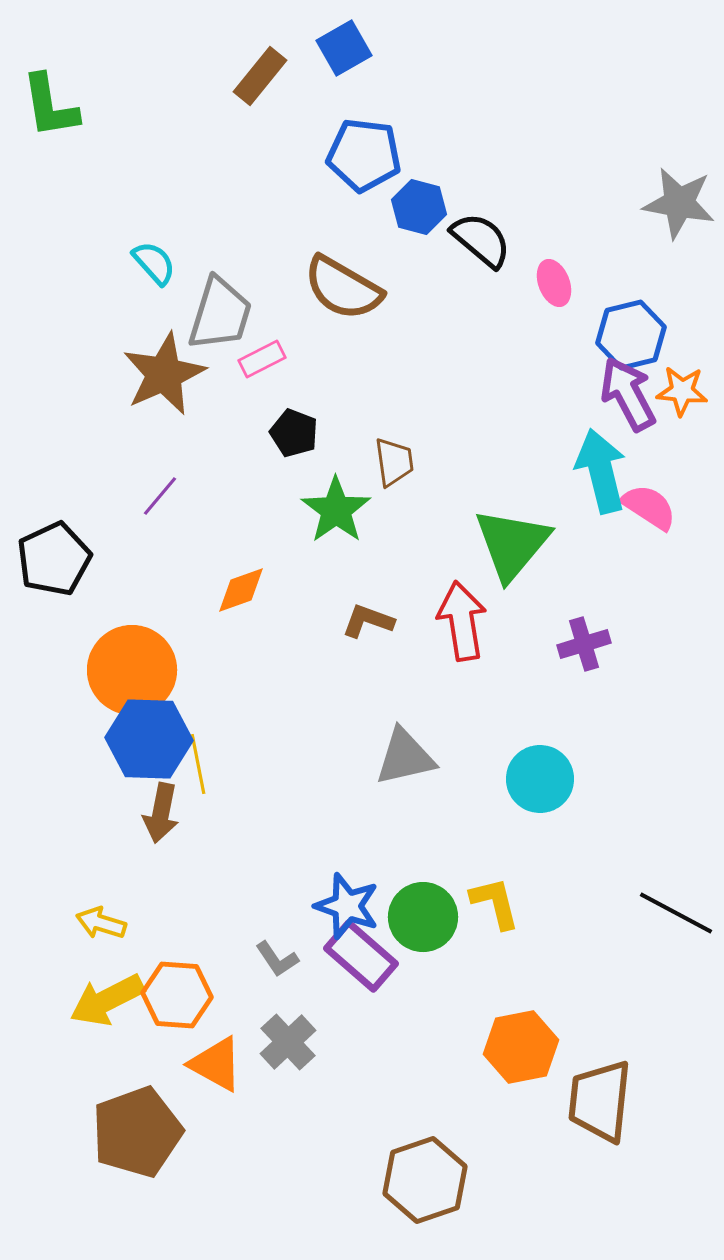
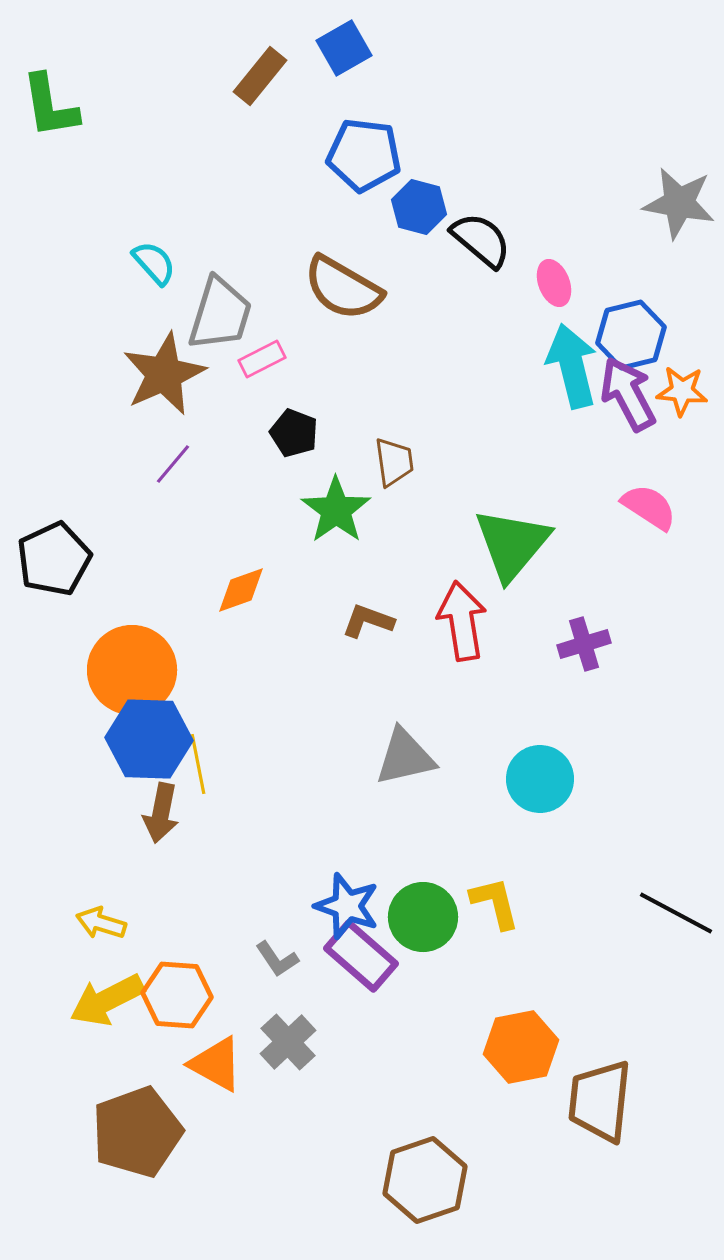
cyan arrow at (601, 471): moved 29 px left, 105 px up
purple line at (160, 496): moved 13 px right, 32 px up
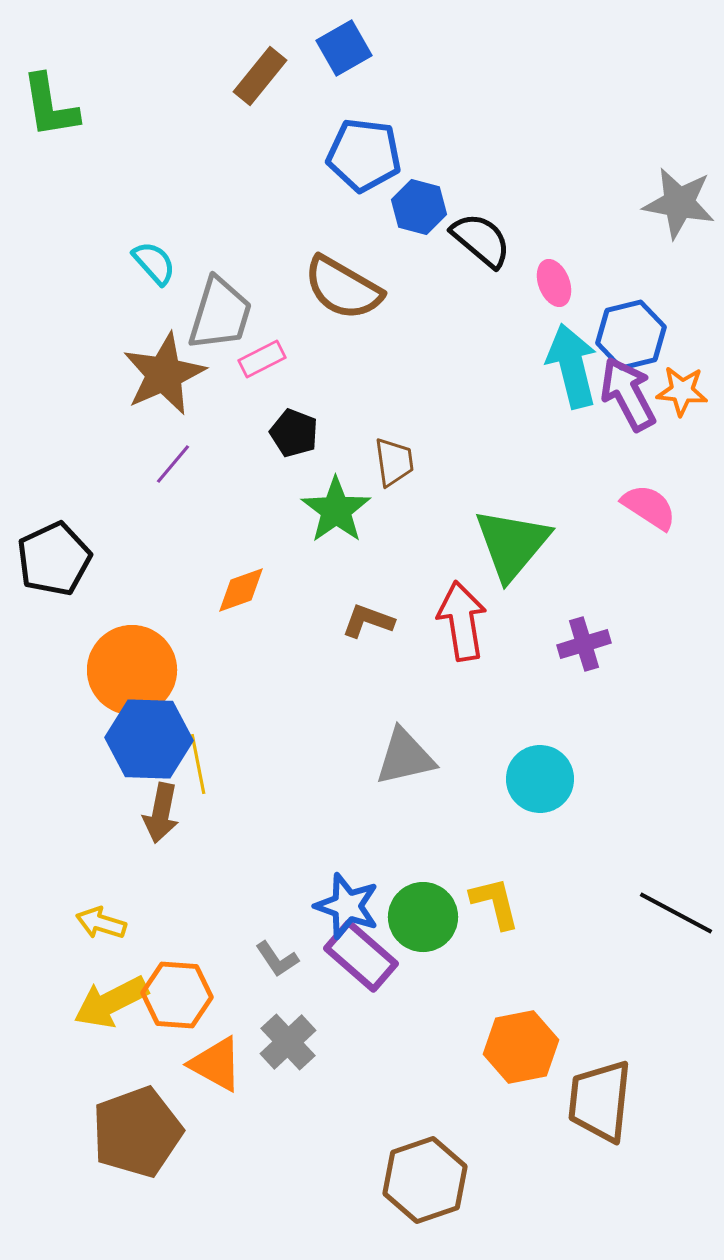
yellow arrow at (107, 1000): moved 4 px right, 2 px down
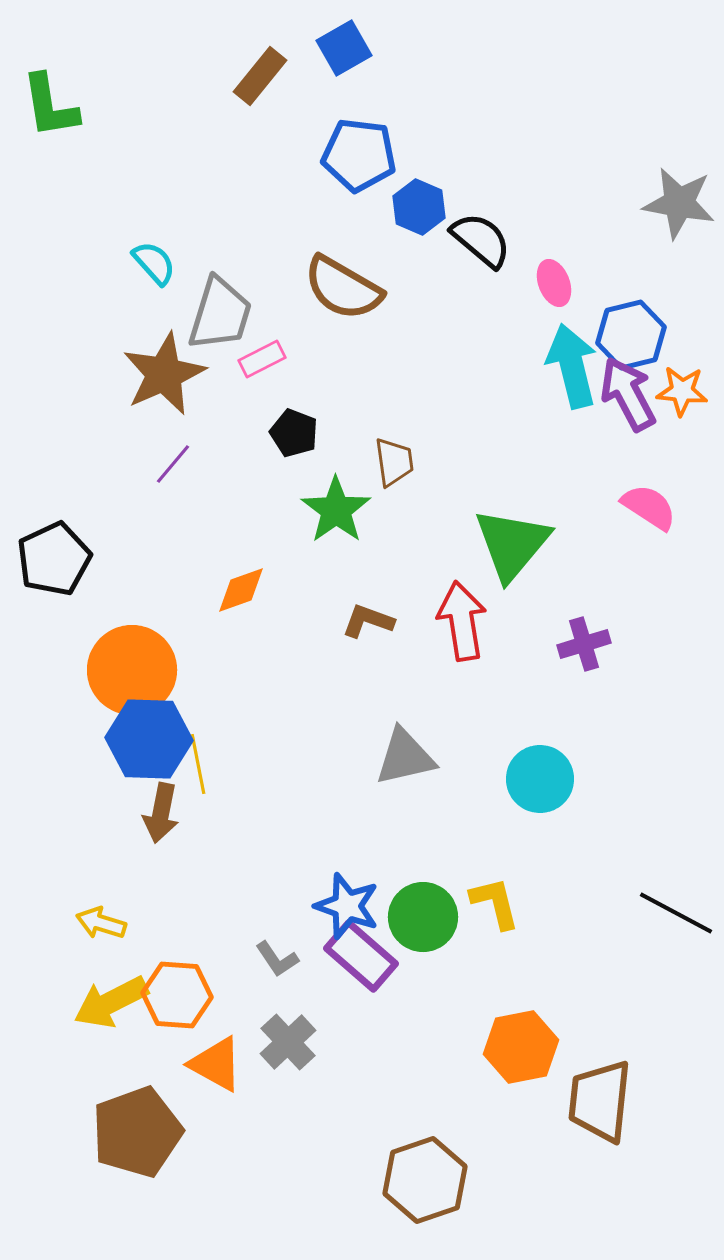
blue pentagon at (364, 155): moved 5 px left
blue hexagon at (419, 207): rotated 8 degrees clockwise
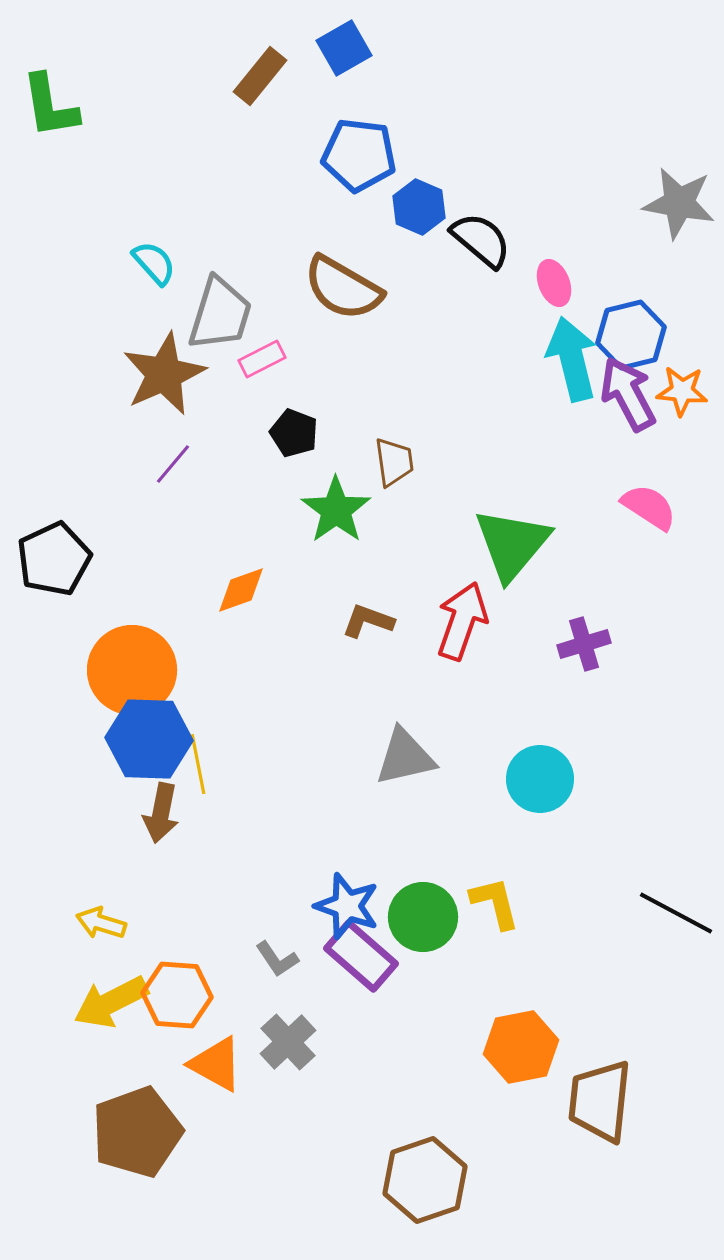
cyan arrow at (572, 366): moved 7 px up
red arrow at (462, 621): rotated 28 degrees clockwise
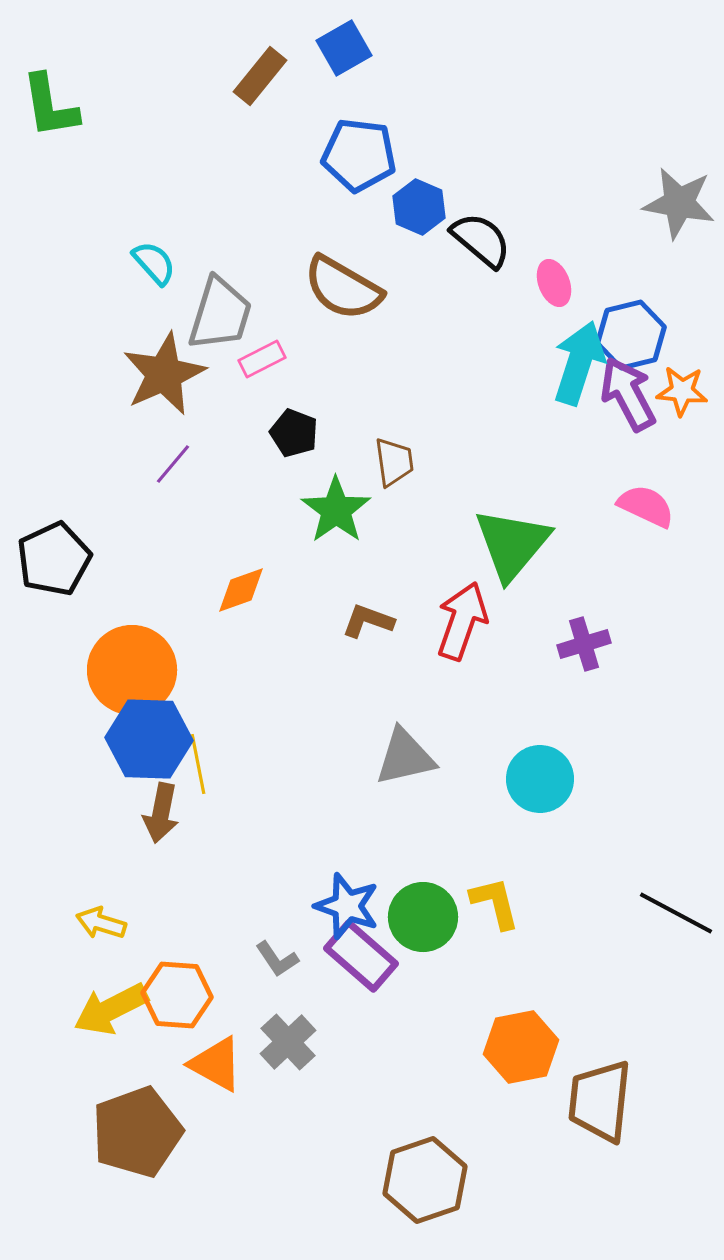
cyan arrow at (572, 359): moved 7 px right, 4 px down; rotated 32 degrees clockwise
pink semicircle at (649, 507): moved 3 px left, 1 px up; rotated 8 degrees counterclockwise
yellow arrow at (111, 1002): moved 7 px down
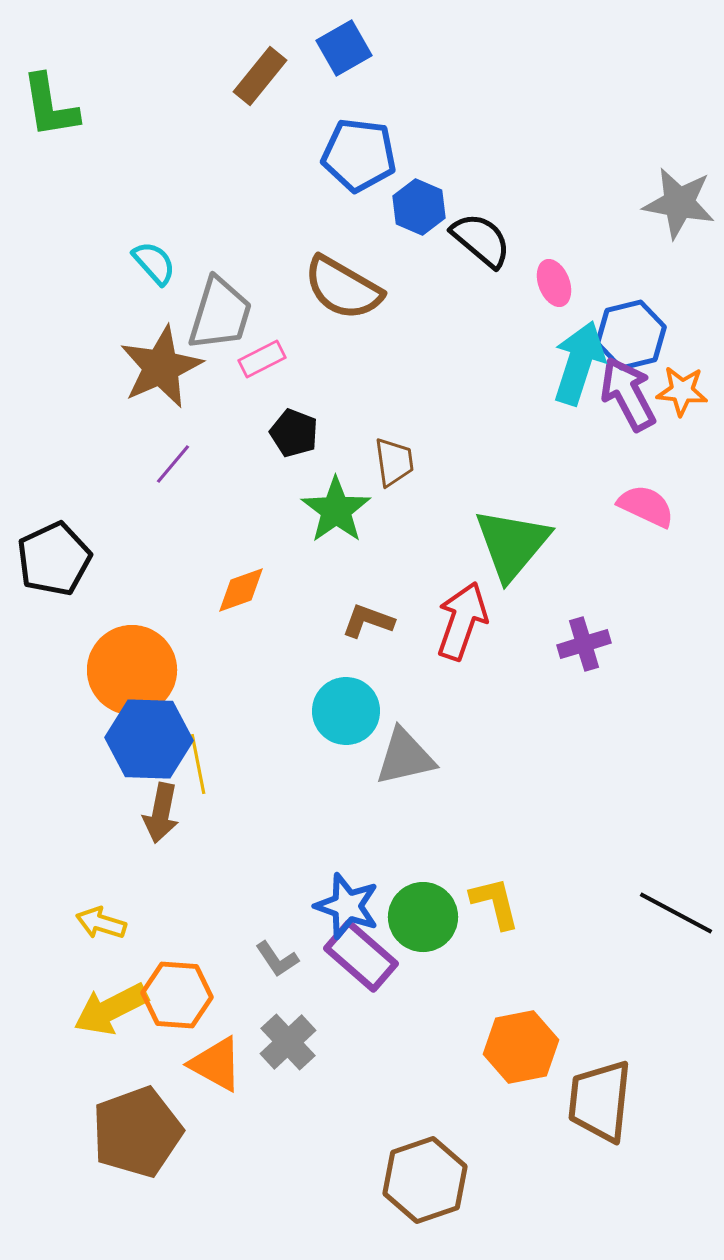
brown star at (164, 374): moved 3 px left, 7 px up
cyan circle at (540, 779): moved 194 px left, 68 px up
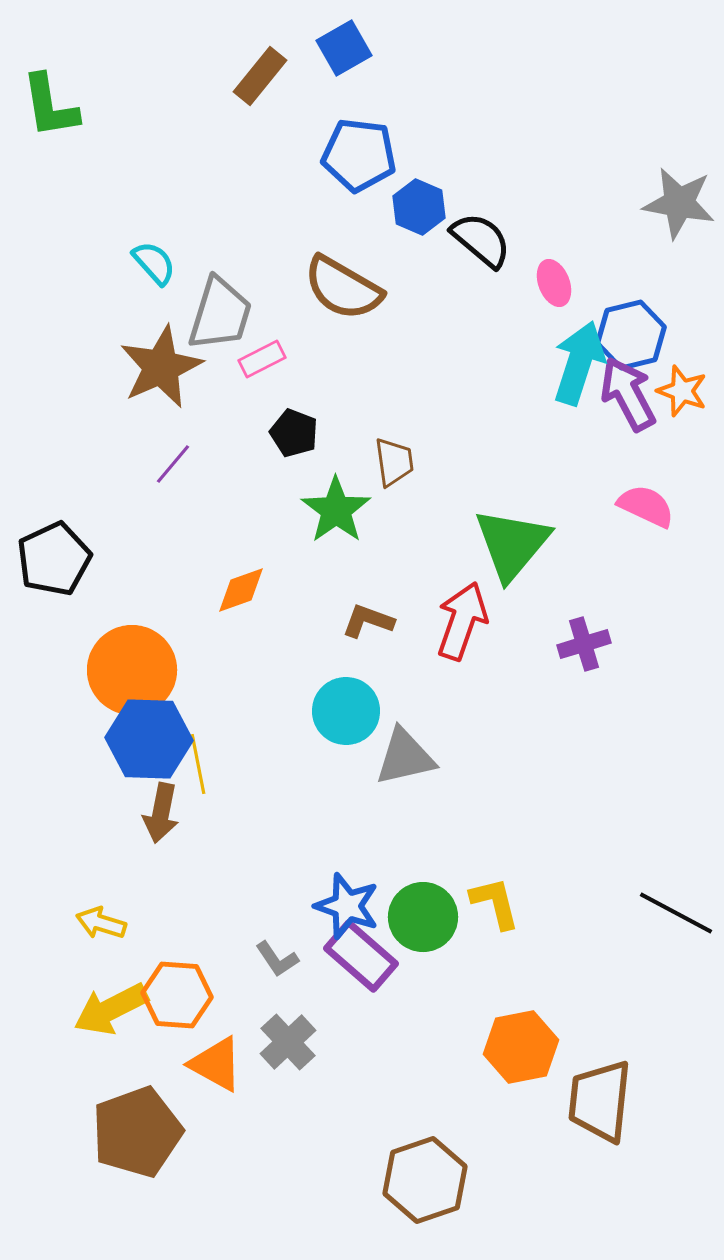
orange star at (682, 391): rotated 15 degrees clockwise
